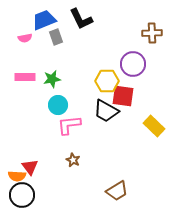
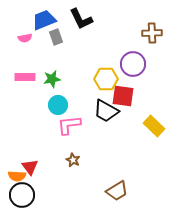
yellow hexagon: moved 1 px left, 2 px up
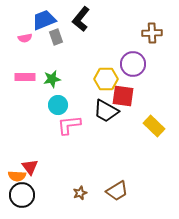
black L-shape: rotated 65 degrees clockwise
brown star: moved 7 px right, 33 px down; rotated 24 degrees clockwise
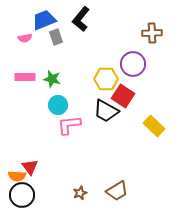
green star: rotated 24 degrees clockwise
red square: rotated 25 degrees clockwise
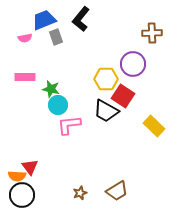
green star: moved 1 px left, 10 px down
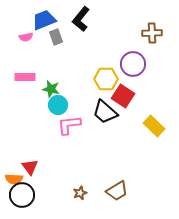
pink semicircle: moved 1 px right, 1 px up
black trapezoid: moved 1 px left, 1 px down; rotated 12 degrees clockwise
orange semicircle: moved 3 px left, 3 px down
